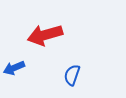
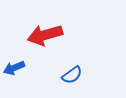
blue semicircle: rotated 145 degrees counterclockwise
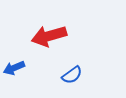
red arrow: moved 4 px right, 1 px down
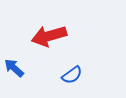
blue arrow: rotated 65 degrees clockwise
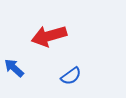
blue semicircle: moved 1 px left, 1 px down
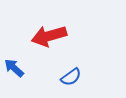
blue semicircle: moved 1 px down
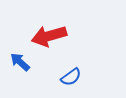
blue arrow: moved 6 px right, 6 px up
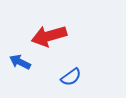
blue arrow: rotated 15 degrees counterclockwise
